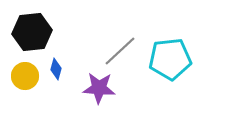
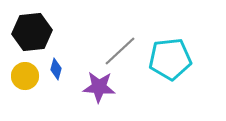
purple star: moved 1 px up
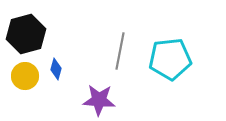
black hexagon: moved 6 px left, 2 px down; rotated 9 degrees counterclockwise
gray line: rotated 36 degrees counterclockwise
purple star: moved 13 px down
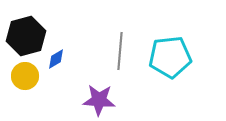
black hexagon: moved 2 px down
gray line: rotated 6 degrees counterclockwise
cyan pentagon: moved 2 px up
blue diamond: moved 10 px up; rotated 45 degrees clockwise
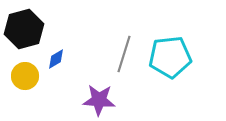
black hexagon: moved 2 px left, 7 px up
gray line: moved 4 px right, 3 px down; rotated 12 degrees clockwise
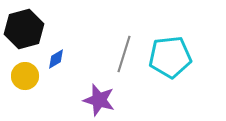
purple star: rotated 12 degrees clockwise
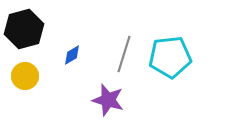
blue diamond: moved 16 px right, 4 px up
purple star: moved 9 px right
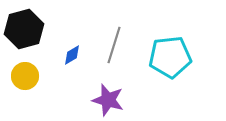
gray line: moved 10 px left, 9 px up
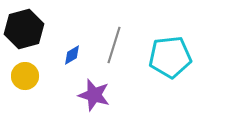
purple star: moved 14 px left, 5 px up
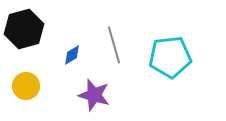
gray line: rotated 33 degrees counterclockwise
yellow circle: moved 1 px right, 10 px down
